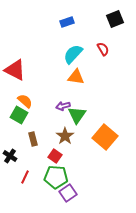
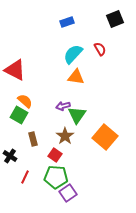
red semicircle: moved 3 px left
red square: moved 1 px up
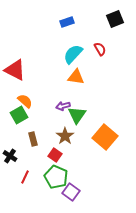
green square: rotated 30 degrees clockwise
green pentagon: rotated 20 degrees clockwise
purple square: moved 3 px right, 1 px up; rotated 18 degrees counterclockwise
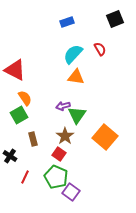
orange semicircle: moved 3 px up; rotated 14 degrees clockwise
red square: moved 4 px right, 1 px up
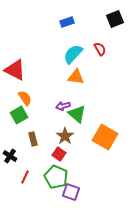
green triangle: moved 1 px up; rotated 24 degrees counterclockwise
orange square: rotated 10 degrees counterclockwise
purple square: rotated 18 degrees counterclockwise
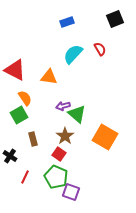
orange triangle: moved 27 px left
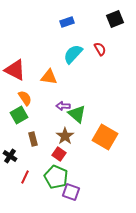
purple arrow: rotated 16 degrees clockwise
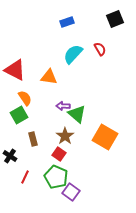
purple square: rotated 18 degrees clockwise
